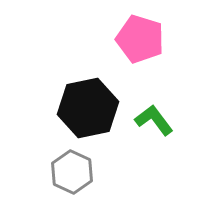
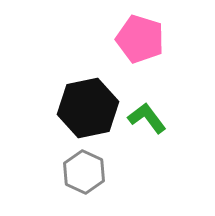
green L-shape: moved 7 px left, 2 px up
gray hexagon: moved 12 px right
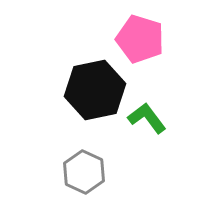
black hexagon: moved 7 px right, 18 px up
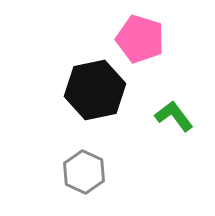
green L-shape: moved 27 px right, 2 px up
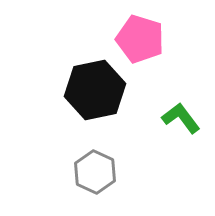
green L-shape: moved 7 px right, 2 px down
gray hexagon: moved 11 px right
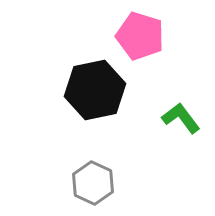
pink pentagon: moved 3 px up
gray hexagon: moved 2 px left, 11 px down
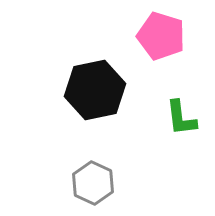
pink pentagon: moved 21 px right
green L-shape: rotated 150 degrees counterclockwise
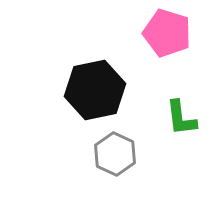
pink pentagon: moved 6 px right, 3 px up
gray hexagon: moved 22 px right, 29 px up
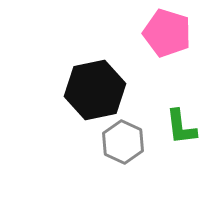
green L-shape: moved 9 px down
gray hexagon: moved 8 px right, 12 px up
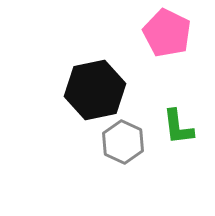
pink pentagon: rotated 9 degrees clockwise
green L-shape: moved 3 px left
